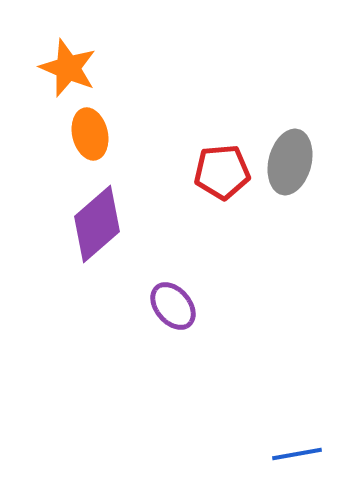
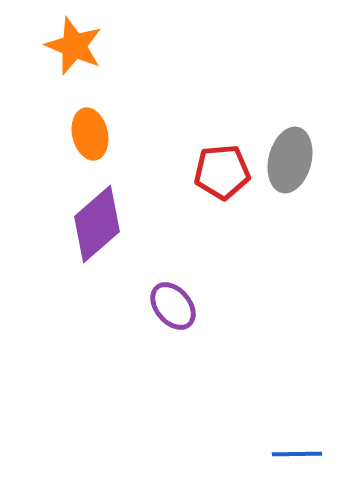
orange star: moved 6 px right, 22 px up
gray ellipse: moved 2 px up
blue line: rotated 9 degrees clockwise
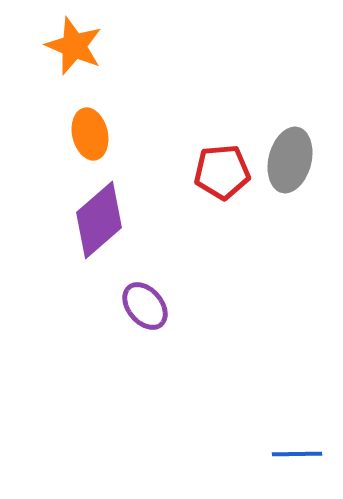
purple diamond: moved 2 px right, 4 px up
purple ellipse: moved 28 px left
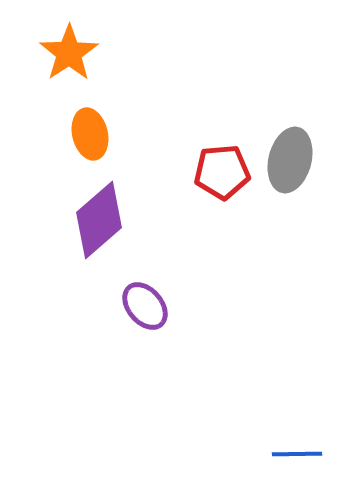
orange star: moved 5 px left, 7 px down; rotated 16 degrees clockwise
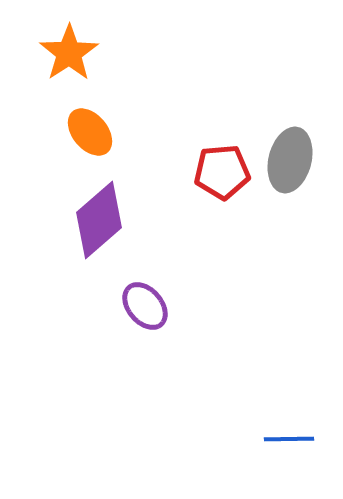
orange ellipse: moved 2 px up; rotated 27 degrees counterclockwise
blue line: moved 8 px left, 15 px up
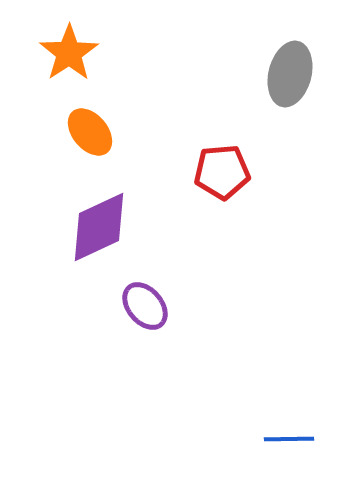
gray ellipse: moved 86 px up
purple diamond: moved 7 px down; rotated 16 degrees clockwise
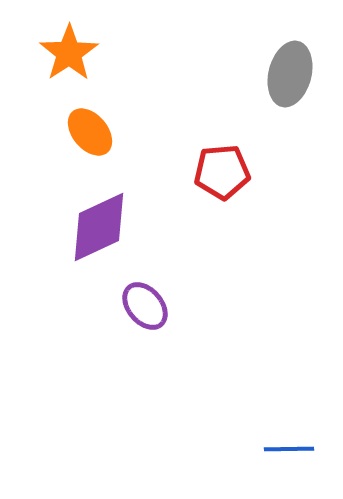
blue line: moved 10 px down
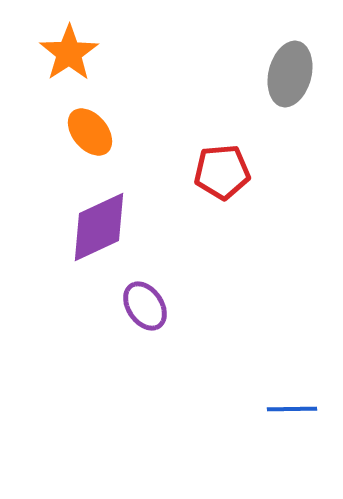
purple ellipse: rotated 6 degrees clockwise
blue line: moved 3 px right, 40 px up
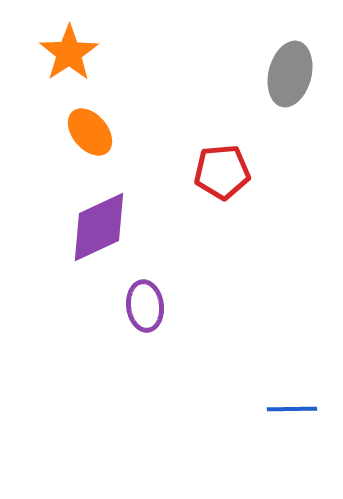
purple ellipse: rotated 27 degrees clockwise
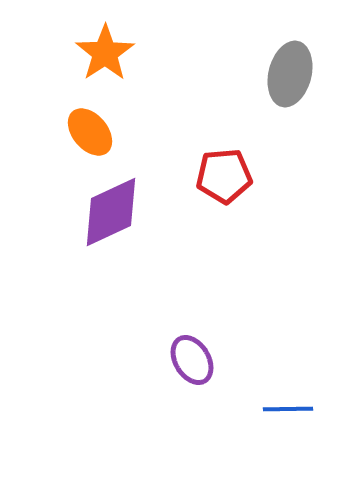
orange star: moved 36 px right
red pentagon: moved 2 px right, 4 px down
purple diamond: moved 12 px right, 15 px up
purple ellipse: moved 47 px right, 54 px down; rotated 24 degrees counterclockwise
blue line: moved 4 px left
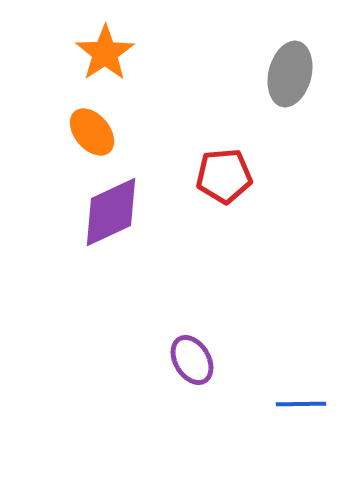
orange ellipse: moved 2 px right
blue line: moved 13 px right, 5 px up
